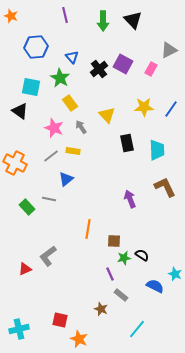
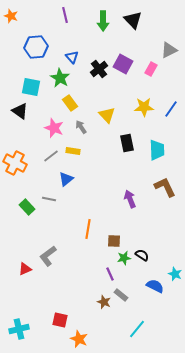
brown star at (101, 309): moved 3 px right, 7 px up
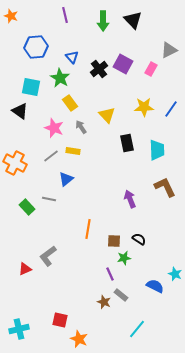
black semicircle at (142, 255): moved 3 px left, 16 px up
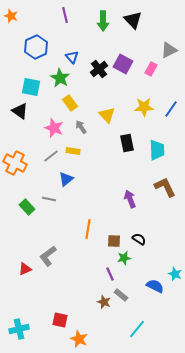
blue hexagon at (36, 47): rotated 20 degrees counterclockwise
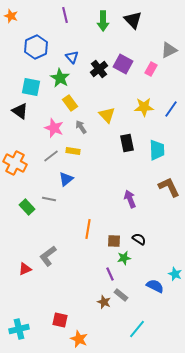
brown L-shape at (165, 187): moved 4 px right
